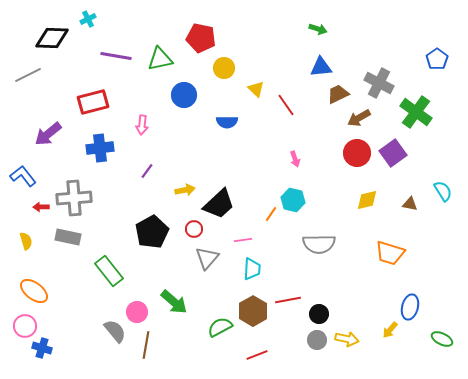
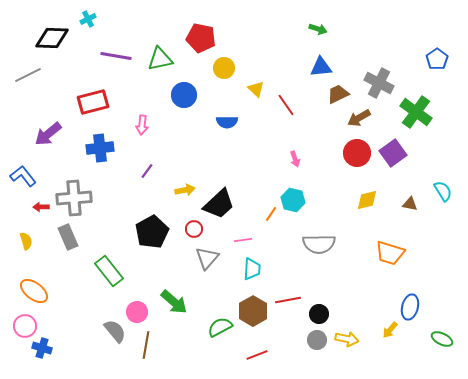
gray rectangle at (68, 237): rotated 55 degrees clockwise
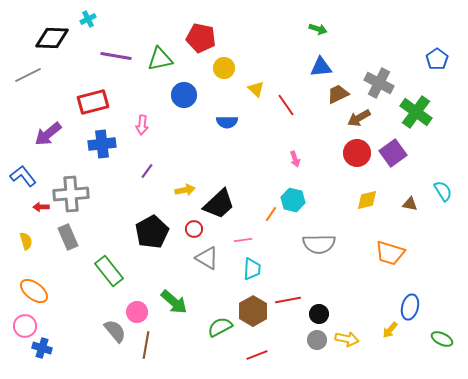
blue cross at (100, 148): moved 2 px right, 4 px up
gray cross at (74, 198): moved 3 px left, 4 px up
gray triangle at (207, 258): rotated 40 degrees counterclockwise
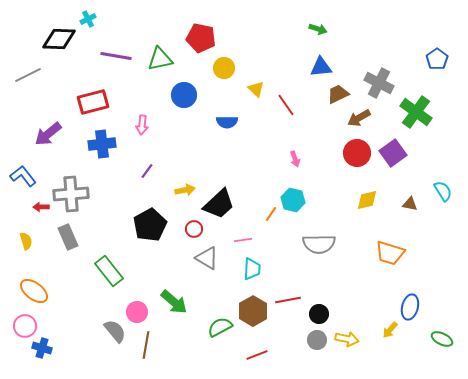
black diamond at (52, 38): moved 7 px right, 1 px down
black pentagon at (152, 232): moved 2 px left, 7 px up
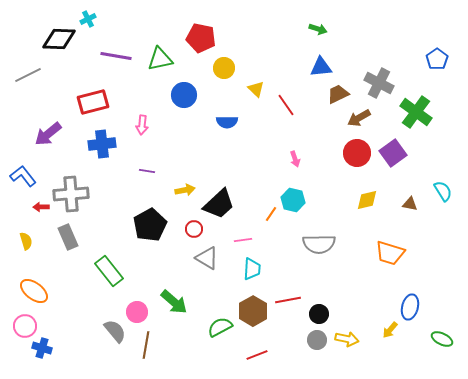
purple line at (147, 171): rotated 63 degrees clockwise
